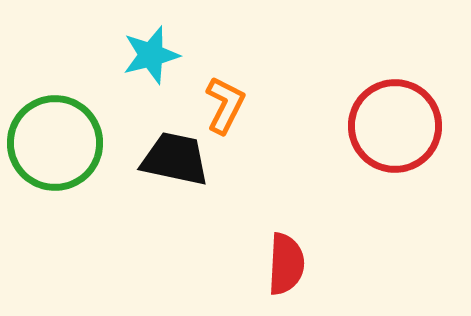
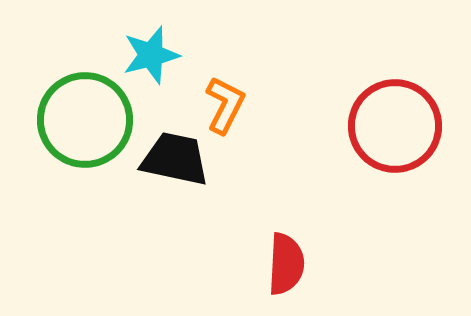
green circle: moved 30 px right, 23 px up
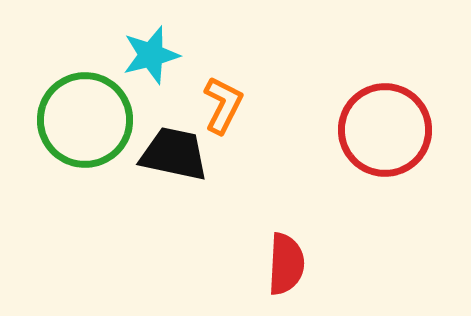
orange L-shape: moved 2 px left
red circle: moved 10 px left, 4 px down
black trapezoid: moved 1 px left, 5 px up
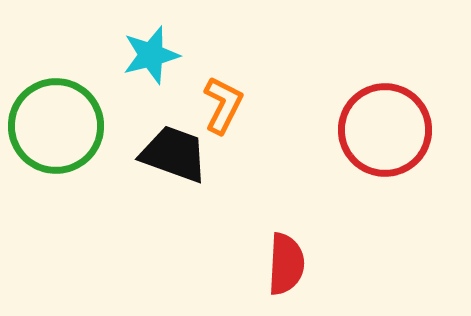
green circle: moved 29 px left, 6 px down
black trapezoid: rotated 8 degrees clockwise
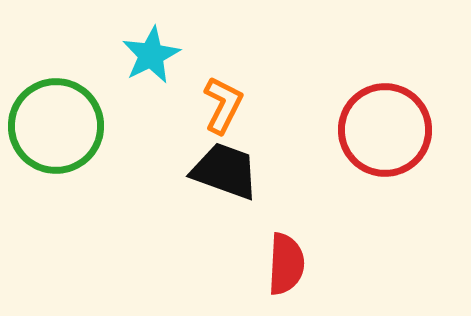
cyan star: rotated 12 degrees counterclockwise
black trapezoid: moved 51 px right, 17 px down
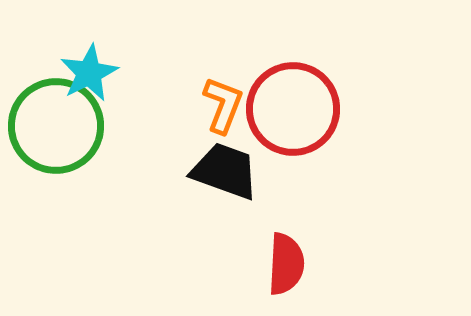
cyan star: moved 62 px left, 18 px down
orange L-shape: rotated 6 degrees counterclockwise
red circle: moved 92 px left, 21 px up
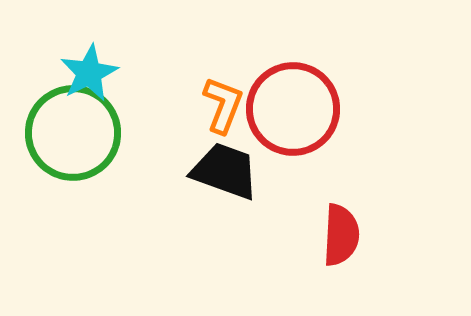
green circle: moved 17 px right, 7 px down
red semicircle: moved 55 px right, 29 px up
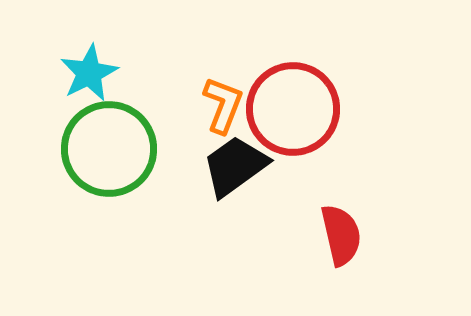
green circle: moved 36 px right, 16 px down
black trapezoid: moved 10 px right, 5 px up; rotated 56 degrees counterclockwise
red semicircle: rotated 16 degrees counterclockwise
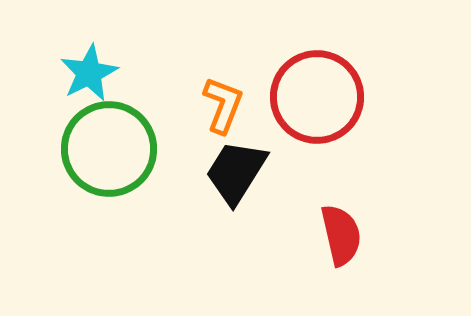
red circle: moved 24 px right, 12 px up
black trapezoid: moved 1 px right, 6 px down; rotated 22 degrees counterclockwise
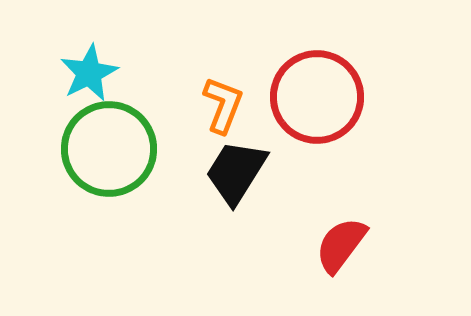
red semicircle: moved 10 px down; rotated 130 degrees counterclockwise
